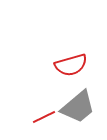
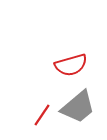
red line: moved 2 px left, 2 px up; rotated 30 degrees counterclockwise
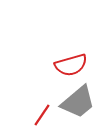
gray trapezoid: moved 5 px up
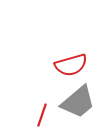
red line: rotated 15 degrees counterclockwise
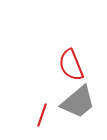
red semicircle: rotated 84 degrees clockwise
